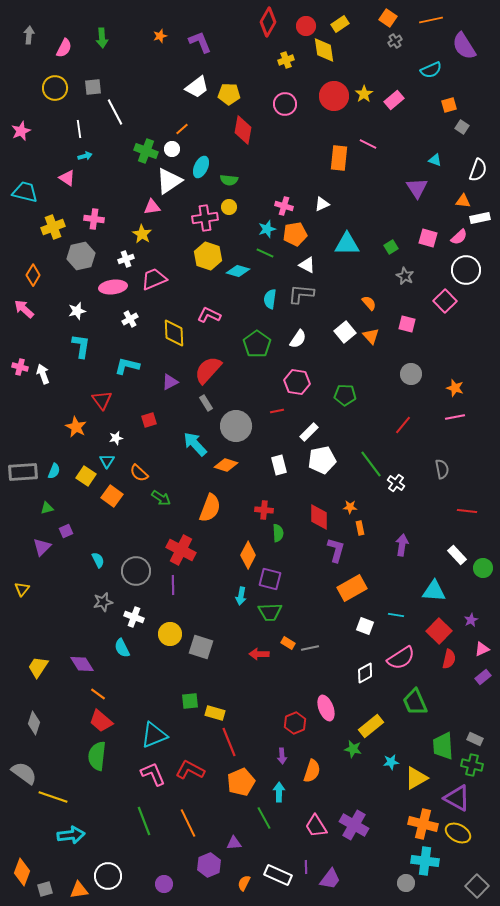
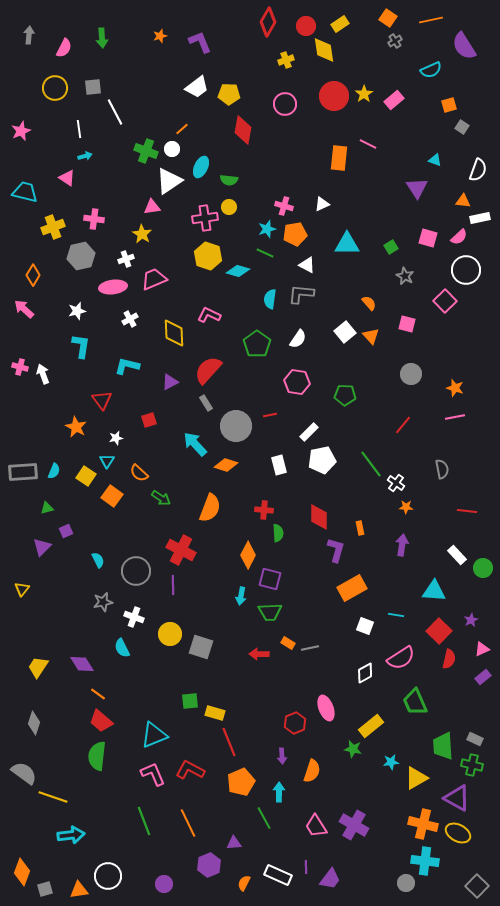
red line at (277, 411): moved 7 px left, 4 px down
orange star at (350, 507): moved 56 px right
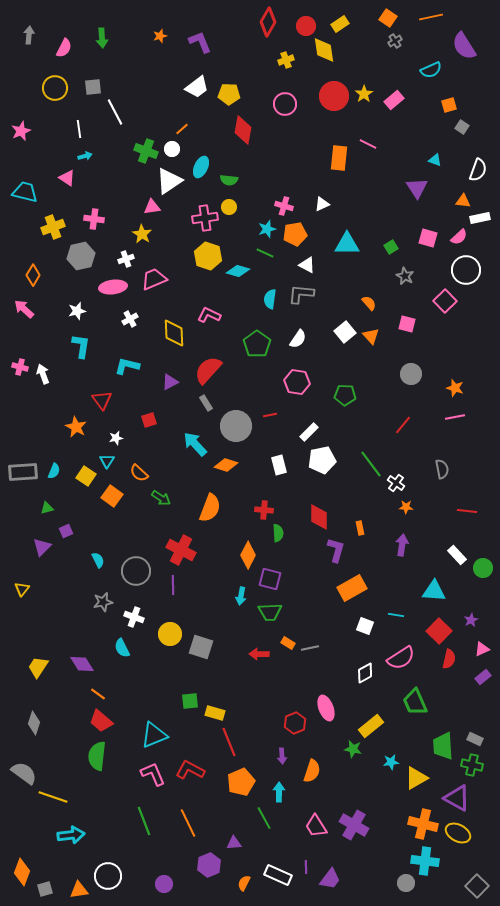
orange line at (431, 20): moved 3 px up
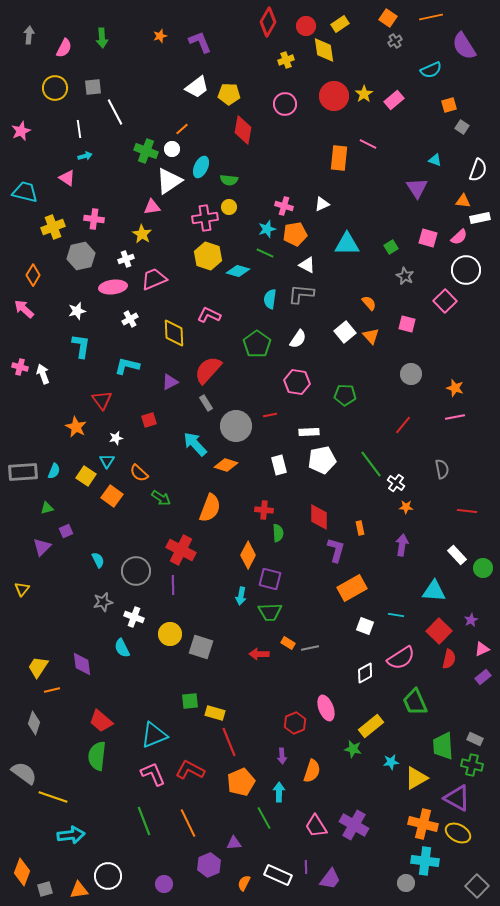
white rectangle at (309, 432): rotated 42 degrees clockwise
purple diamond at (82, 664): rotated 25 degrees clockwise
orange line at (98, 694): moved 46 px left, 4 px up; rotated 49 degrees counterclockwise
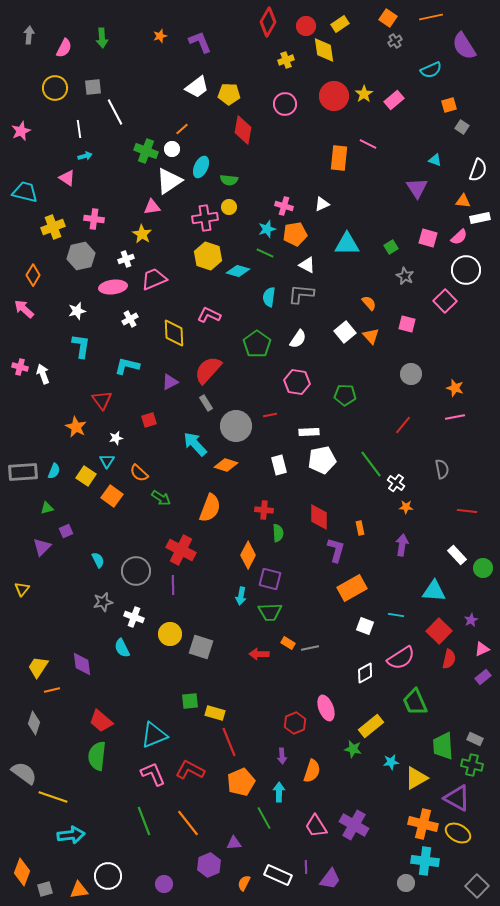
cyan semicircle at (270, 299): moved 1 px left, 2 px up
orange line at (188, 823): rotated 12 degrees counterclockwise
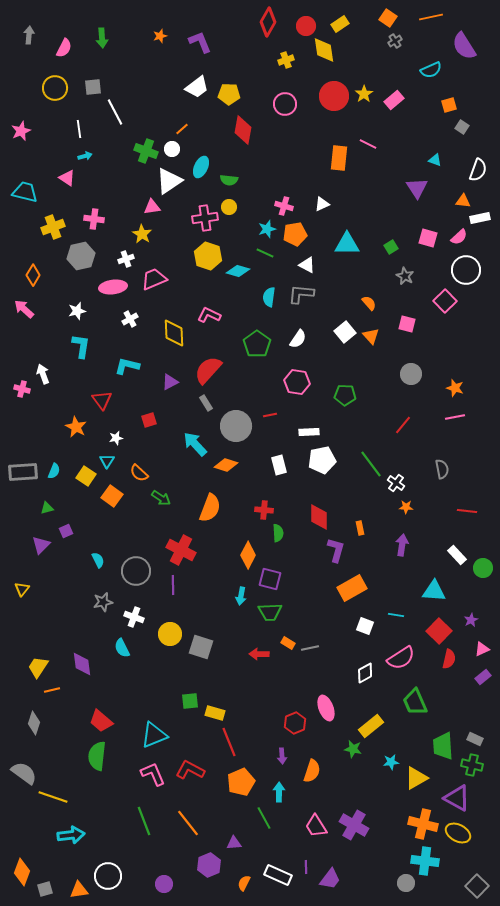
pink cross at (20, 367): moved 2 px right, 22 px down
purple triangle at (42, 547): moved 1 px left, 2 px up
